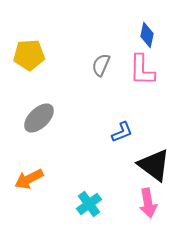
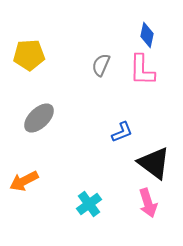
black triangle: moved 2 px up
orange arrow: moved 5 px left, 2 px down
pink arrow: rotated 8 degrees counterclockwise
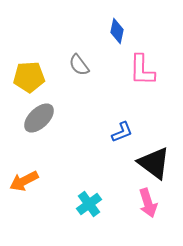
blue diamond: moved 30 px left, 4 px up
yellow pentagon: moved 22 px down
gray semicircle: moved 22 px left; rotated 60 degrees counterclockwise
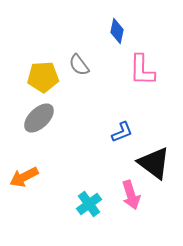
yellow pentagon: moved 14 px right
orange arrow: moved 4 px up
pink arrow: moved 17 px left, 8 px up
